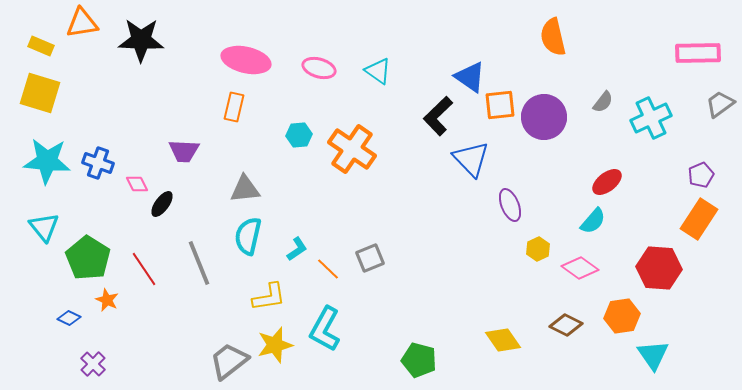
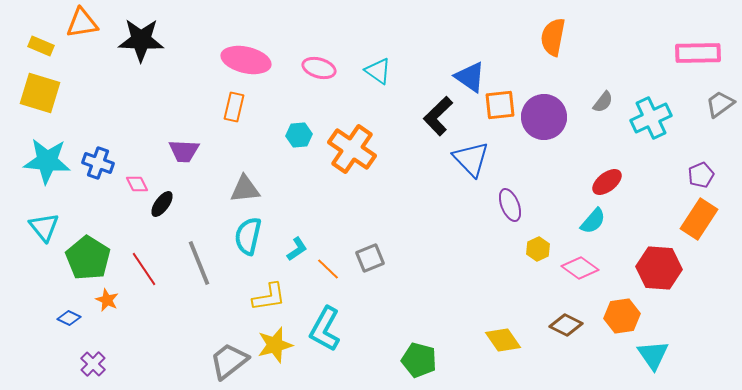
orange semicircle at (553, 37): rotated 24 degrees clockwise
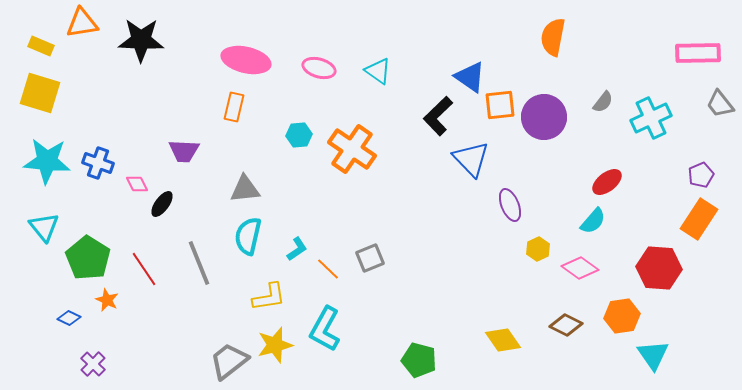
gray trapezoid at (720, 104): rotated 92 degrees counterclockwise
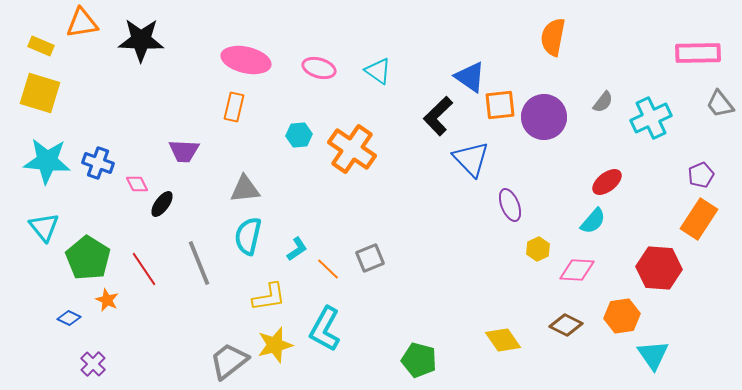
pink diamond at (580, 268): moved 3 px left, 2 px down; rotated 33 degrees counterclockwise
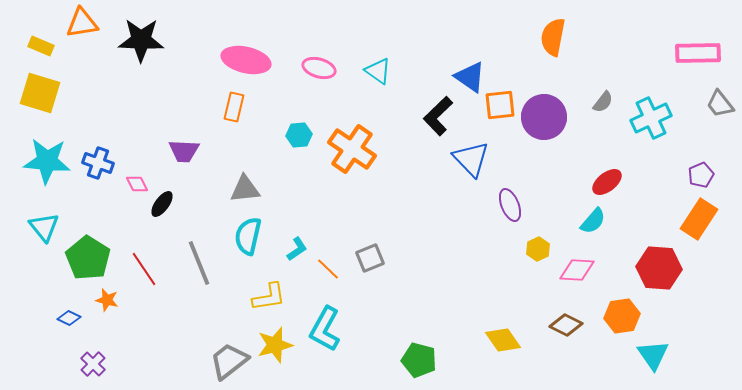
orange star at (107, 300): rotated 10 degrees counterclockwise
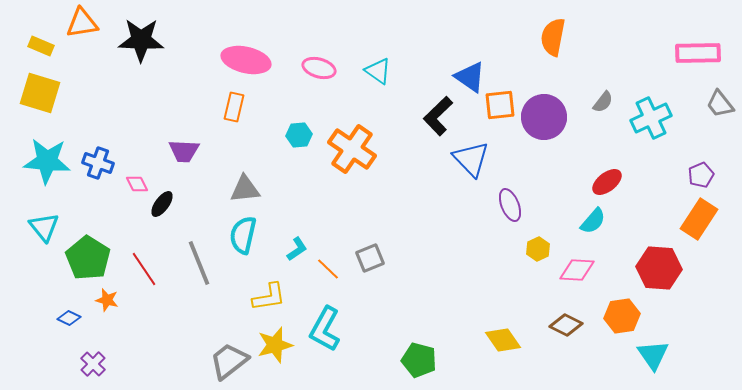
cyan semicircle at (248, 236): moved 5 px left, 1 px up
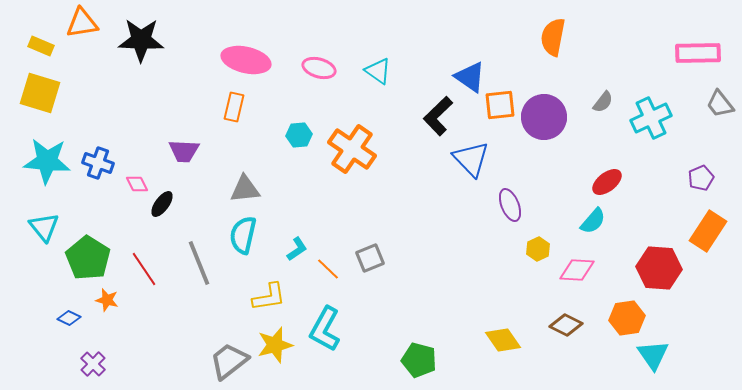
purple pentagon at (701, 175): moved 3 px down
orange rectangle at (699, 219): moved 9 px right, 12 px down
orange hexagon at (622, 316): moved 5 px right, 2 px down
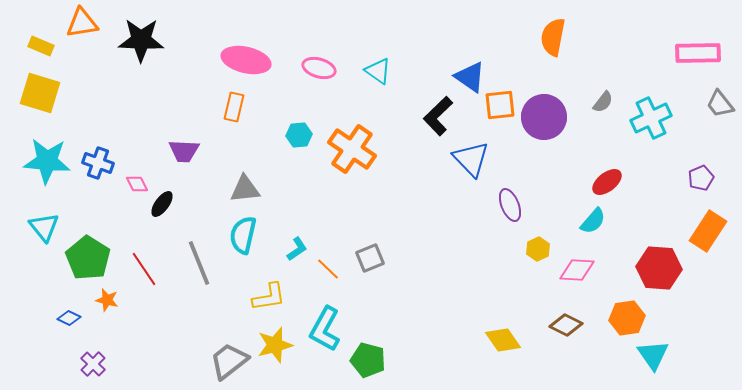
green pentagon at (419, 360): moved 51 px left
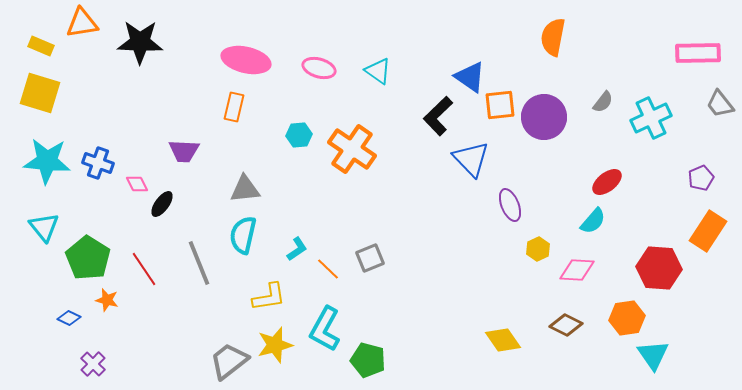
black star at (141, 40): moved 1 px left, 2 px down
